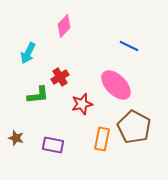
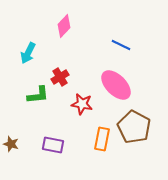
blue line: moved 8 px left, 1 px up
red star: rotated 25 degrees clockwise
brown star: moved 5 px left, 6 px down
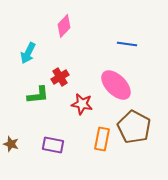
blue line: moved 6 px right, 1 px up; rotated 18 degrees counterclockwise
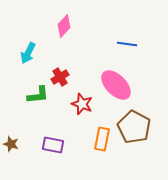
red star: rotated 10 degrees clockwise
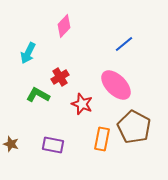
blue line: moved 3 px left; rotated 48 degrees counterclockwise
green L-shape: rotated 145 degrees counterclockwise
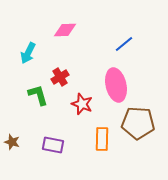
pink diamond: moved 1 px right, 4 px down; rotated 45 degrees clockwise
pink ellipse: rotated 32 degrees clockwise
green L-shape: rotated 45 degrees clockwise
brown pentagon: moved 4 px right, 4 px up; rotated 24 degrees counterclockwise
orange rectangle: rotated 10 degrees counterclockwise
brown star: moved 1 px right, 2 px up
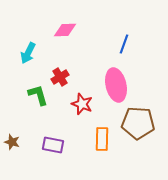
blue line: rotated 30 degrees counterclockwise
